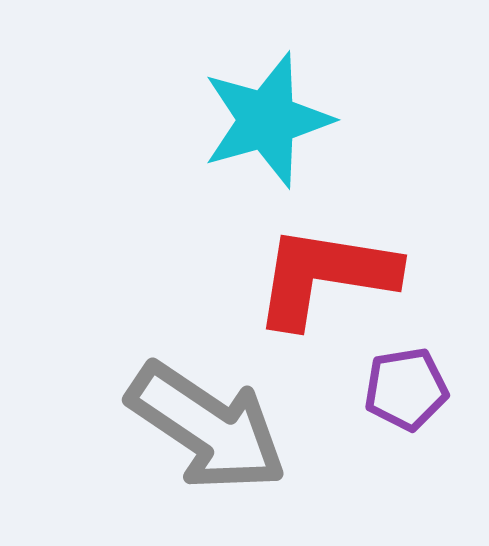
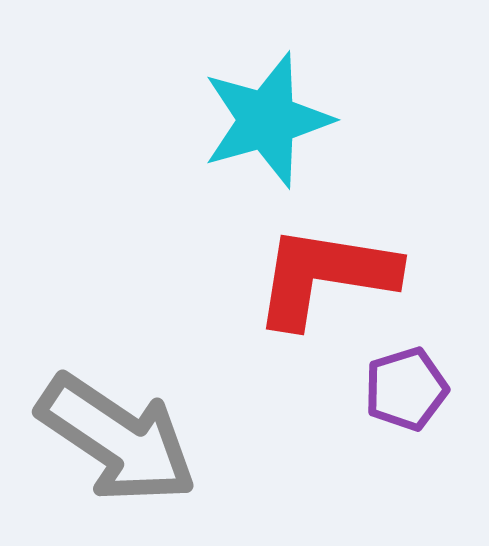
purple pentagon: rotated 8 degrees counterclockwise
gray arrow: moved 90 px left, 12 px down
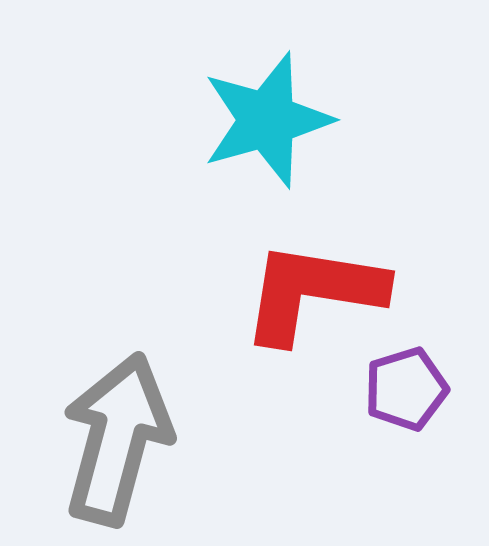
red L-shape: moved 12 px left, 16 px down
gray arrow: rotated 109 degrees counterclockwise
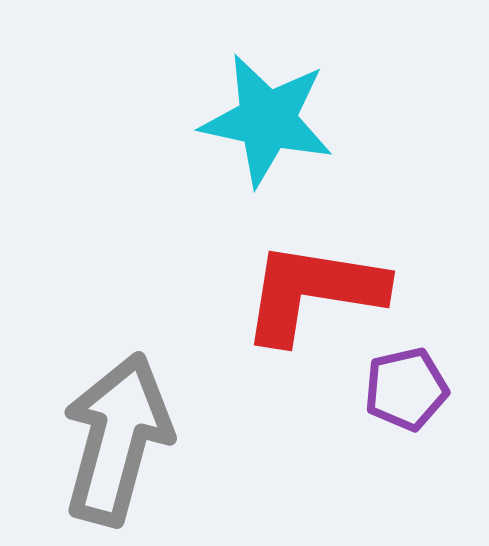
cyan star: rotated 28 degrees clockwise
purple pentagon: rotated 4 degrees clockwise
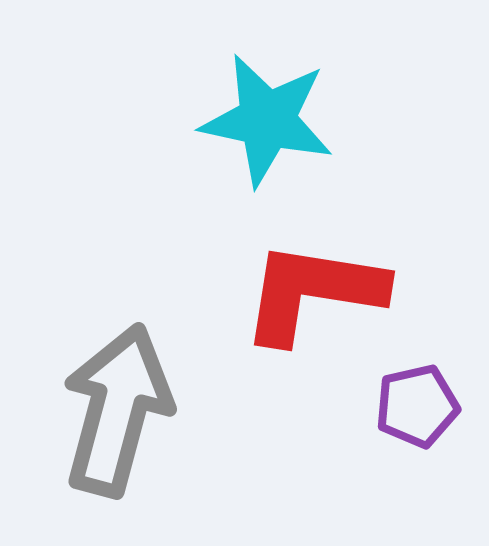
purple pentagon: moved 11 px right, 17 px down
gray arrow: moved 29 px up
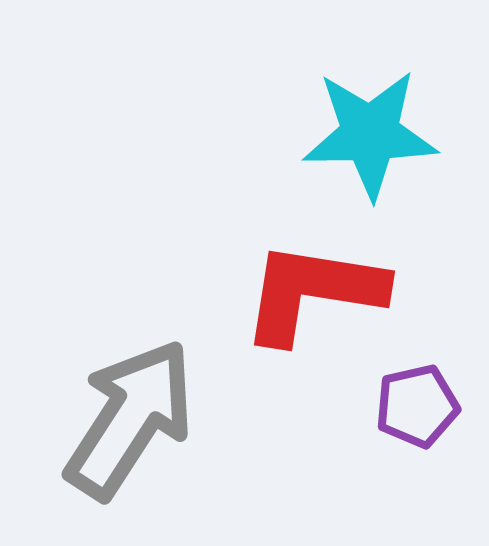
cyan star: moved 103 px right, 14 px down; rotated 13 degrees counterclockwise
gray arrow: moved 13 px right, 9 px down; rotated 18 degrees clockwise
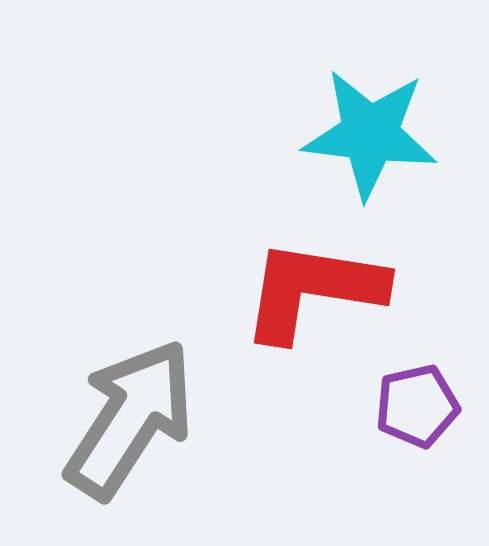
cyan star: rotated 8 degrees clockwise
red L-shape: moved 2 px up
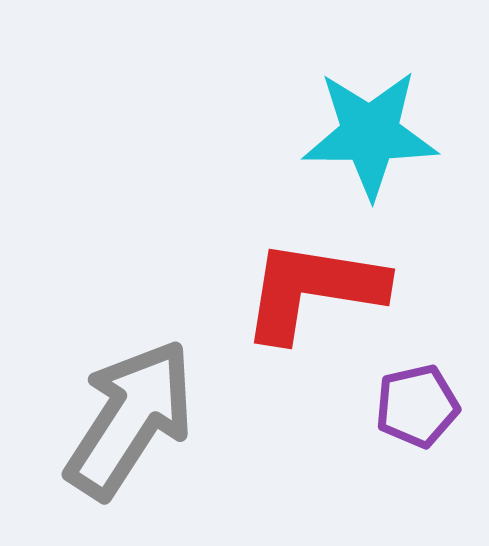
cyan star: rotated 7 degrees counterclockwise
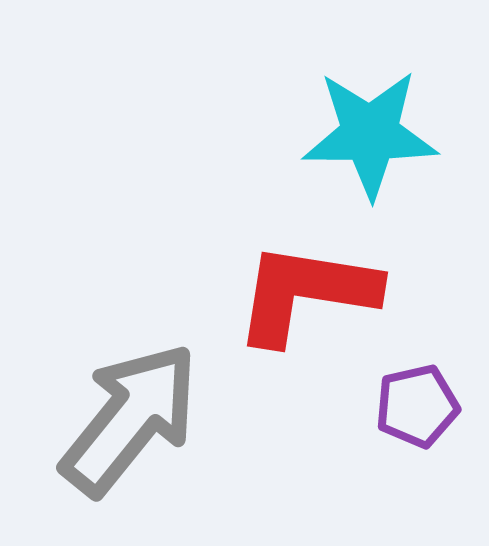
red L-shape: moved 7 px left, 3 px down
gray arrow: rotated 6 degrees clockwise
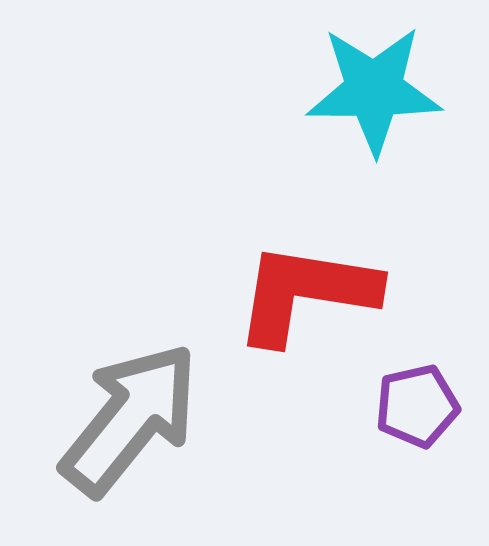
cyan star: moved 4 px right, 44 px up
